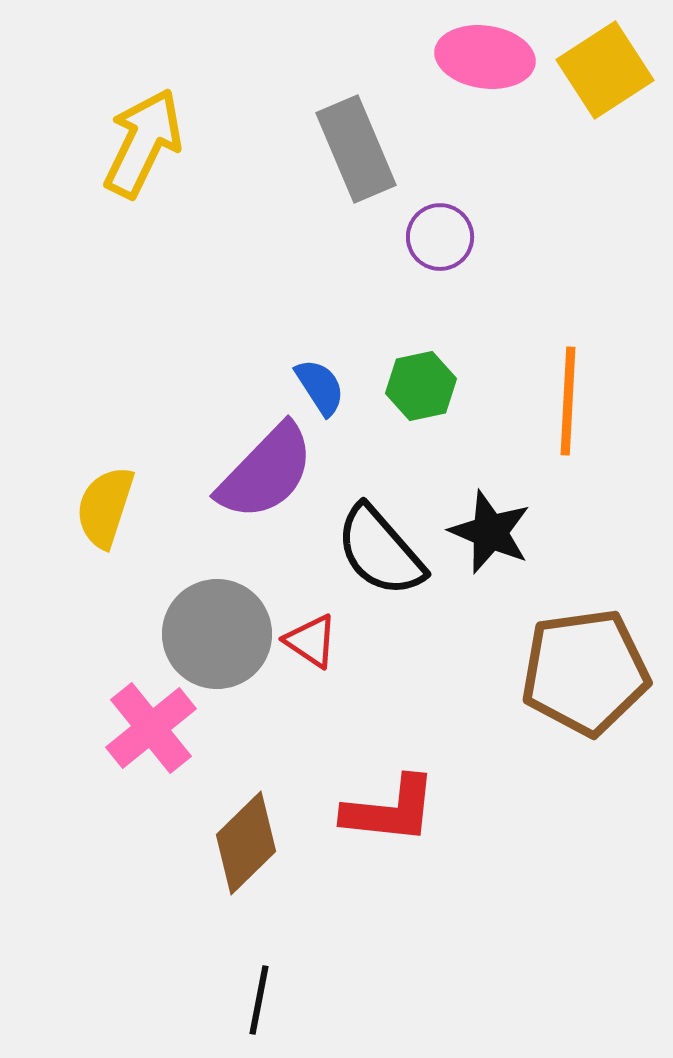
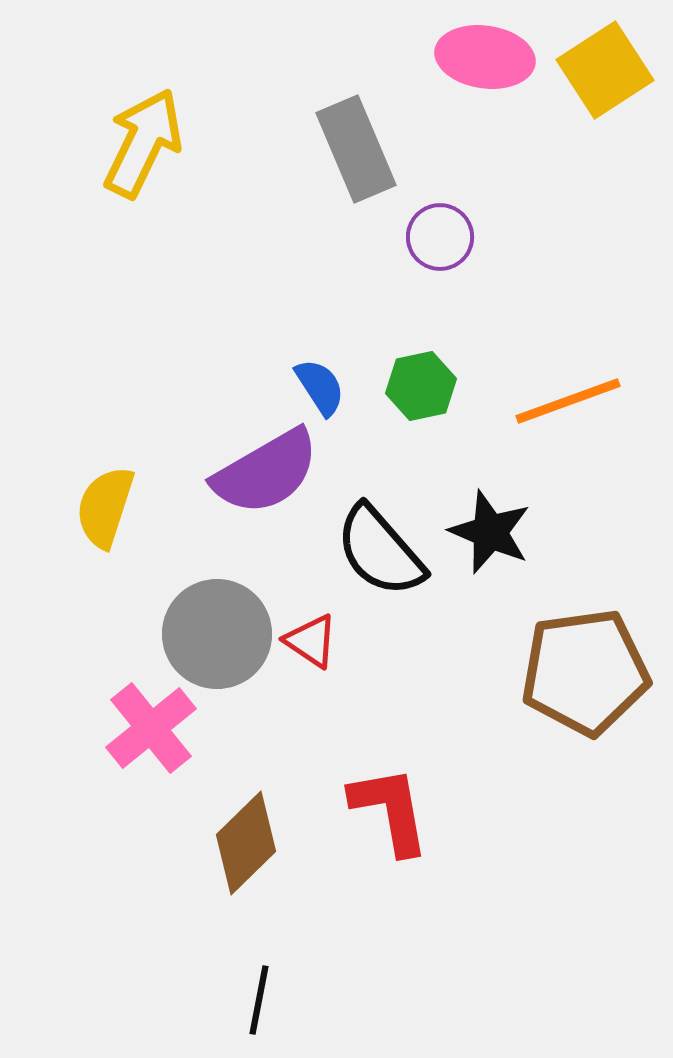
orange line: rotated 67 degrees clockwise
purple semicircle: rotated 16 degrees clockwise
red L-shape: rotated 106 degrees counterclockwise
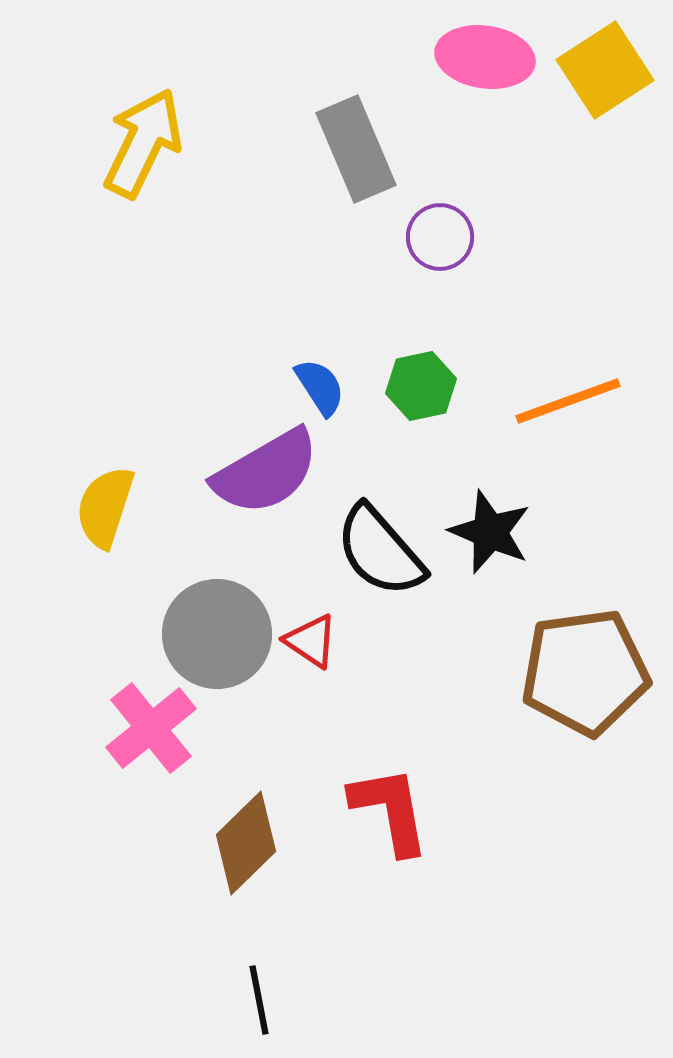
black line: rotated 22 degrees counterclockwise
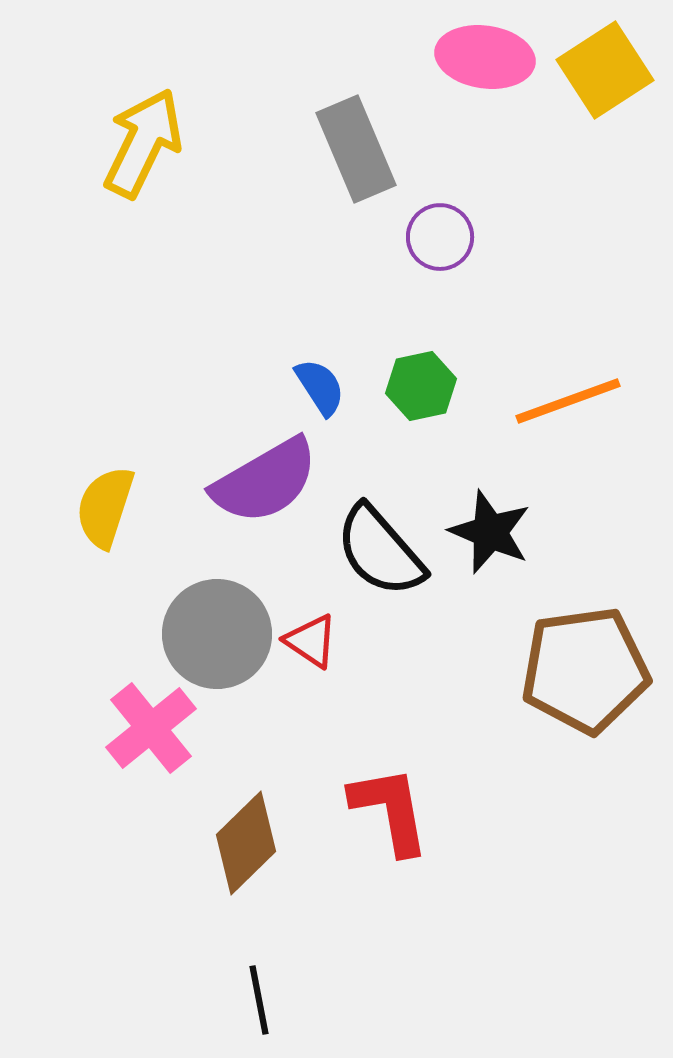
purple semicircle: moved 1 px left, 9 px down
brown pentagon: moved 2 px up
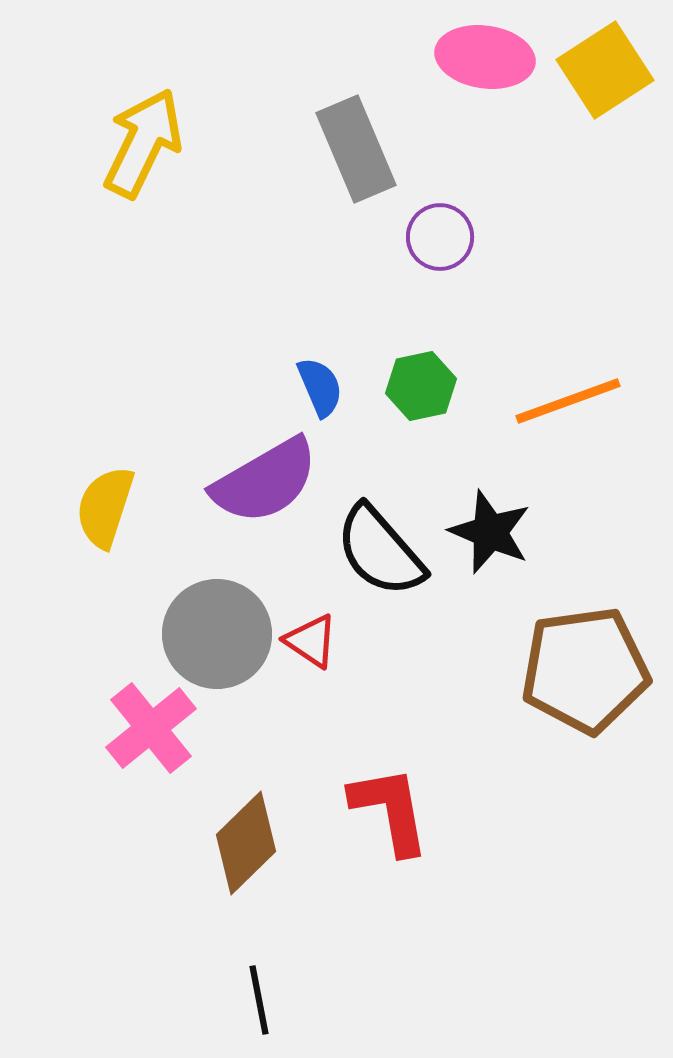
blue semicircle: rotated 10 degrees clockwise
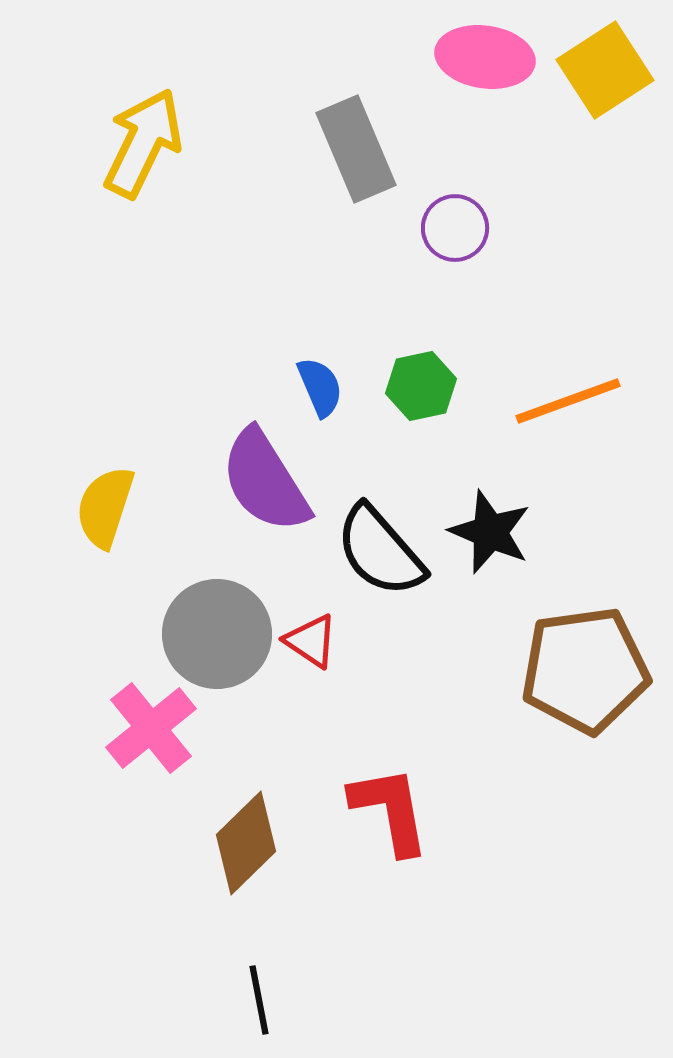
purple circle: moved 15 px right, 9 px up
purple semicircle: rotated 88 degrees clockwise
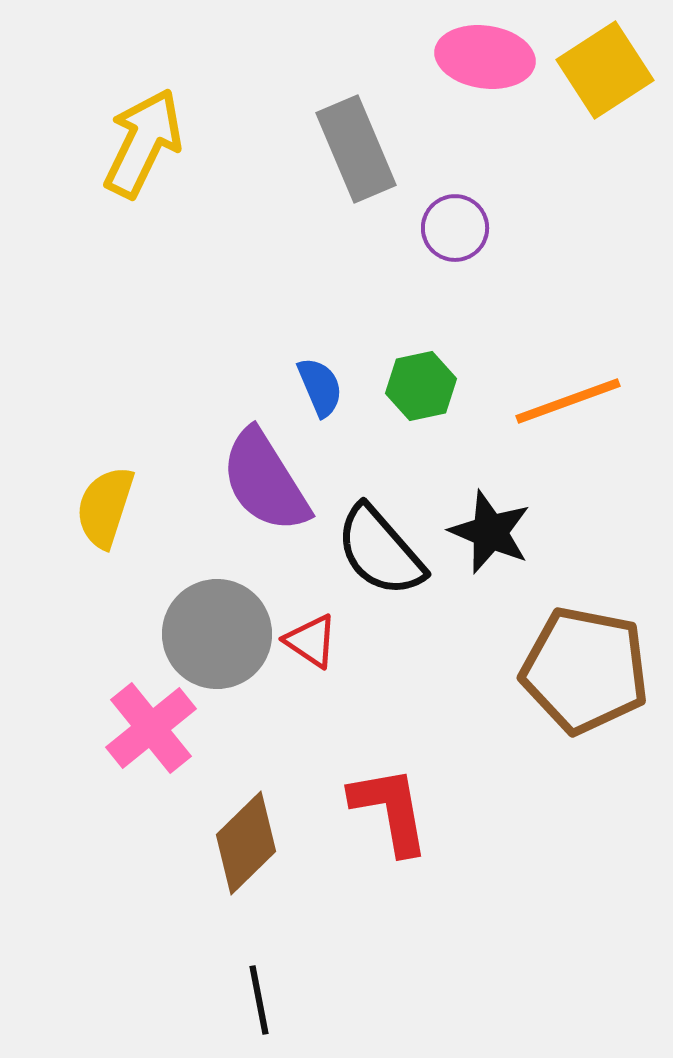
brown pentagon: rotated 19 degrees clockwise
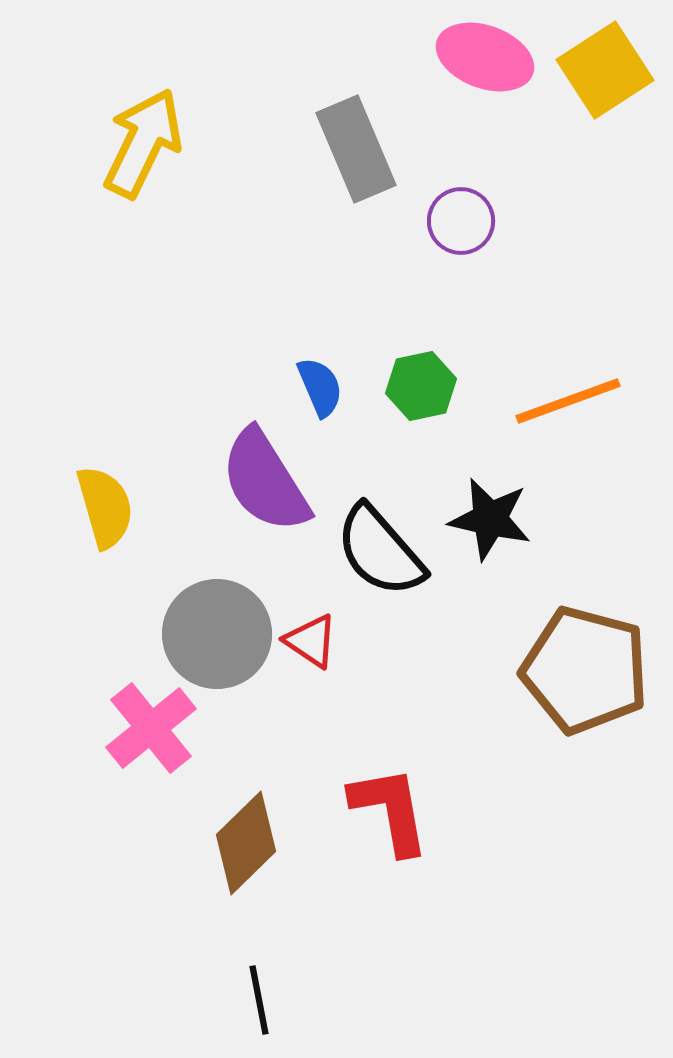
pink ellipse: rotated 12 degrees clockwise
purple circle: moved 6 px right, 7 px up
yellow semicircle: rotated 146 degrees clockwise
black star: moved 13 px up; rotated 10 degrees counterclockwise
brown pentagon: rotated 4 degrees clockwise
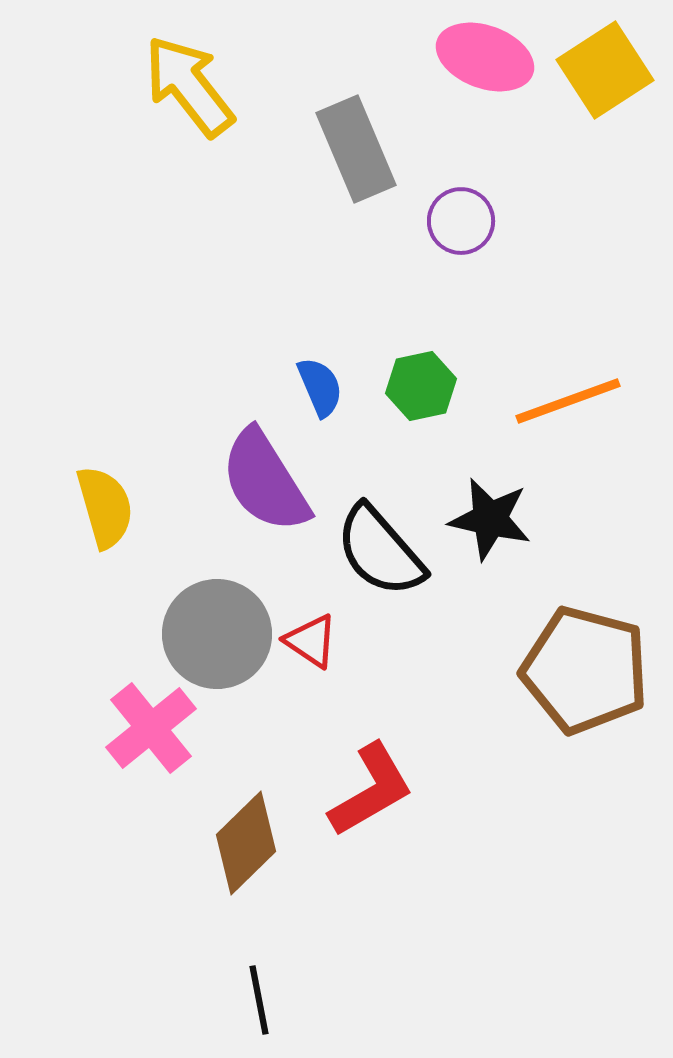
yellow arrow: moved 46 px right, 57 px up; rotated 64 degrees counterclockwise
red L-shape: moved 19 px left, 20 px up; rotated 70 degrees clockwise
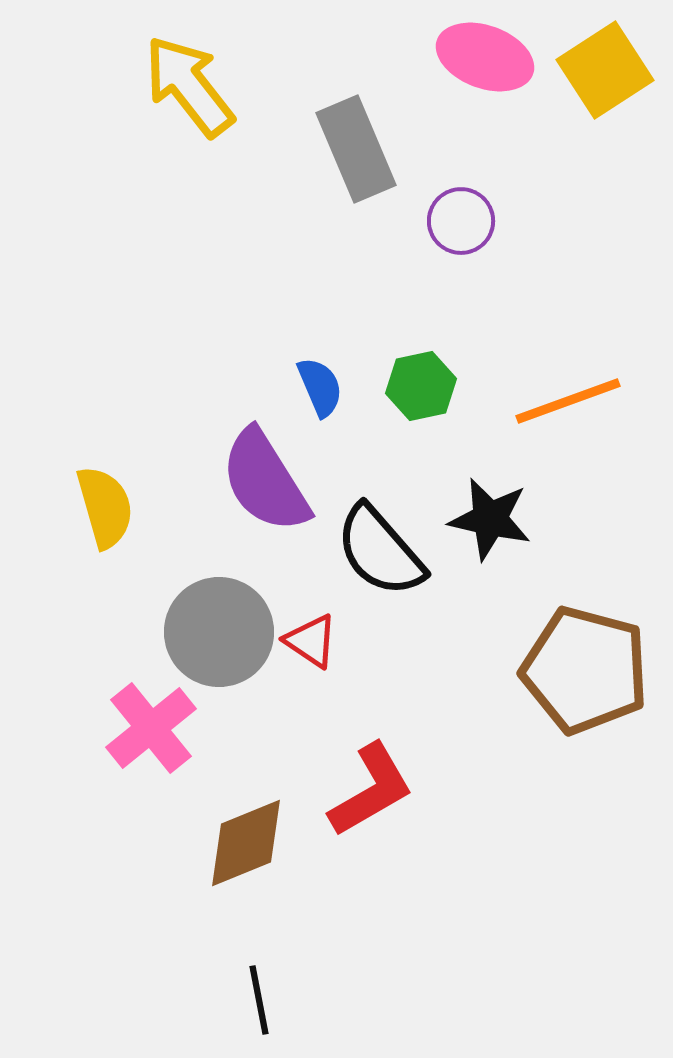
gray circle: moved 2 px right, 2 px up
brown diamond: rotated 22 degrees clockwise
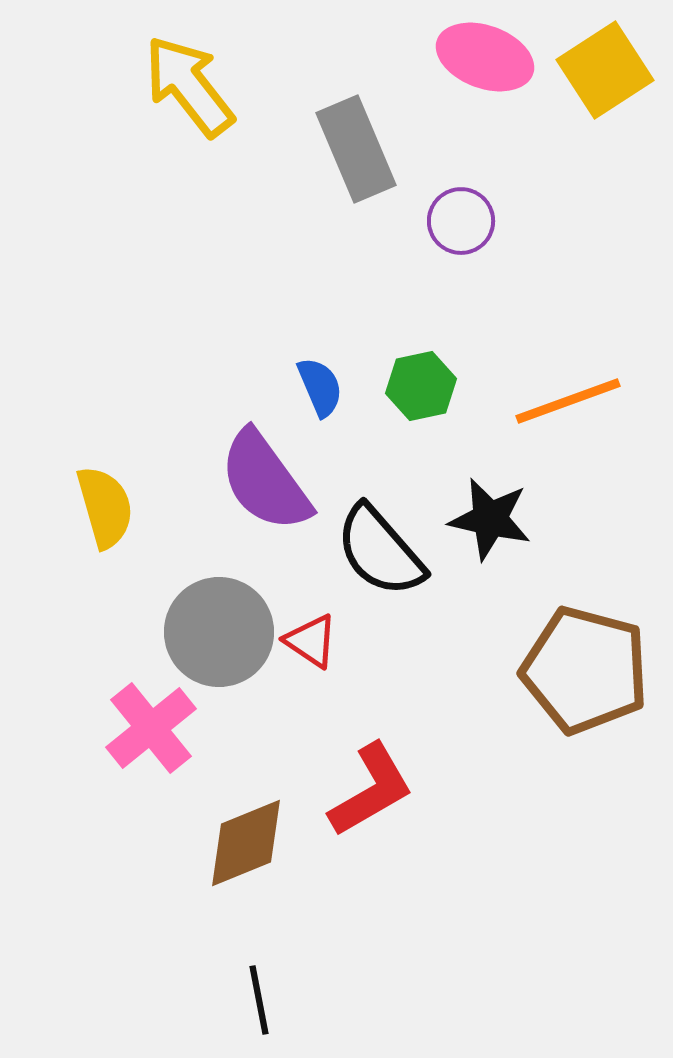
purple semicircle: rotated 4 degrees counterclockwise
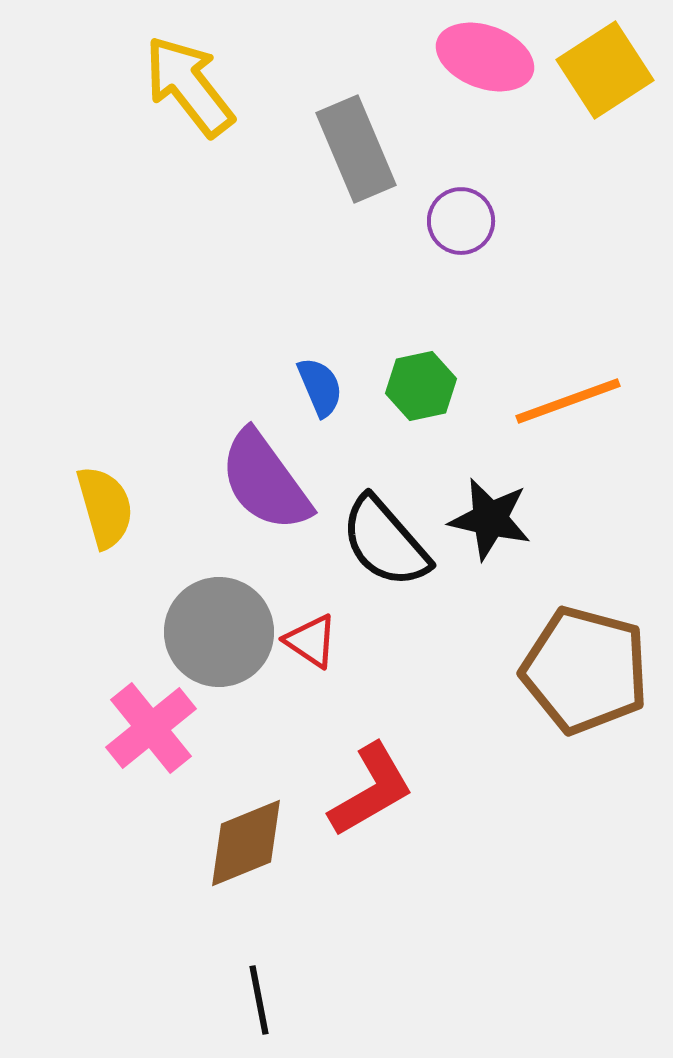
black semicircle: moved 5 px right, 9 px up
